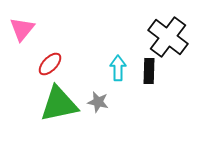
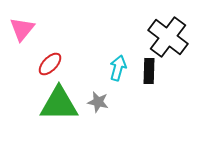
cyan arrow: rotated 15 degrees clockwise
green triangle: rotated 12 degrees clockwise
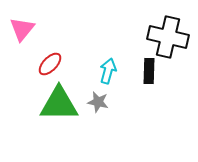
black cross: rotated 24 degrees counterclockwise
cyan arrow: moved 10 px left, 3 px down
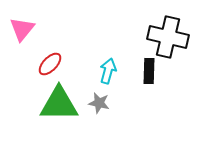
gray star: moved 1 px right, 1 px down
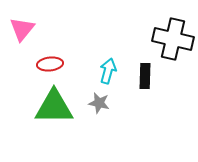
black cross: moved 5 px right, 2 px down
red ellipse: rotated 40 degrees clockwise
black rectangle: moved 4 px left, 5 px down
green triangle: moved 5 px left, 3 px down
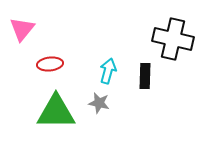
green triangle: moved 2 px right, 5 px down
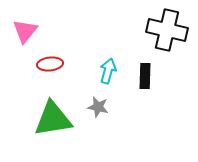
pink triangle: moved 3 px right, 2 px down
black cross: moved 6 px left, 9 px up
gray star: moved 1 px left, 4 px down
green triangle: moved 3 px left, 7 px down; rotated 9 degrees counterclockwise
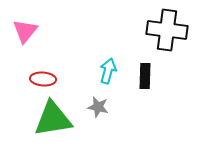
black cross: rotated 6 degrees counterclockwise
red ellipse: moved 7 px left, 15 px down; rotated 10 degrees clockwise
